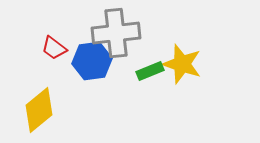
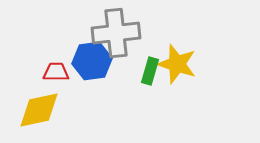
red trapezoid: moved 2 px right, 24 px down; rotated 144 degrees clockwise
yellow star: moved 5 px left
green rectangle: rotated 52 degrees counterclockwise
yellow diamond: rotated 27 degrees clockwise
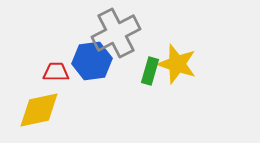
gray cross: rotated 21 degrees counterclockwise
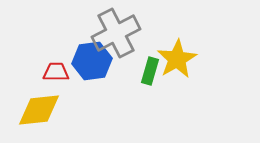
yellow star: moved 5 px up; rotated 24 degrees clockwise
yellow diamond: rotated 6 degrees clockwise
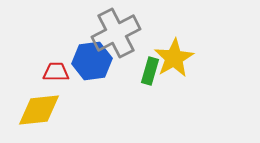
yellow star: moved 3 px left, 1 px up
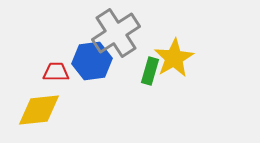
gray cross: rotated 6 degrees counterclockwise
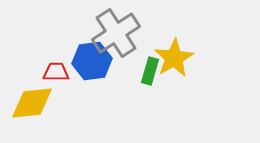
yellow diamond: moved 7 px left, 7 px up
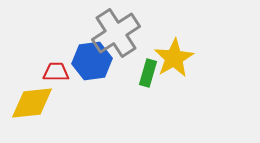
green rectangle: moved 2 px left, 2 px down
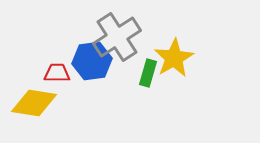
gray cross: moved 1 px right, 4 px down
red trapezoid: moved 1 px right, 1 px down
yellow diamond: moved 2 px right; rotated 15 degrees clockwise
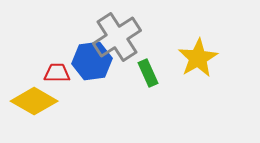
yellow star: moved 24 px right
green rectangle: rotated 40 degrees counterclockwise
yellow diamond: moved 2 px up; rotated 21 degrees clockwise
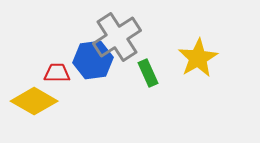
blue hexagon: moved 1 px right, 1 px up
